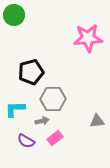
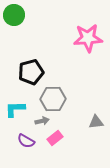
gray triangle: moved 1 px left, 1 px down
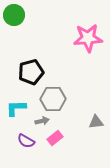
cyan L-shape: moved 1 px right, 1 px up
